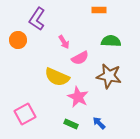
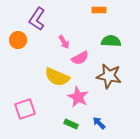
pink square: moved 5 px up; rotated 10 degrees clockwise
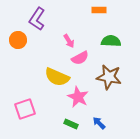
pink arrow: moved 5 px right, 1 px up
brown star: moved 1 px down
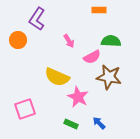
pink semicircle: moved 12 px right, 1 px up
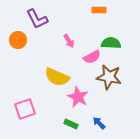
purple L-shape: rotated 60 degrees counterclockwise
green semicircle: moved 2 px down
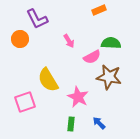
orange rectangle: rotated 24 degrees counterclockwise
orange circle: moved 2 px right, 1 px up
yellow semicircle: moved 9 px left, 3 px down; rotated 35 degrees clockwise
pink square: moved 7 px up
green rectangle: rotated 72 degrees clockwise
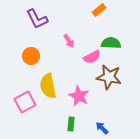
orange rectangle: rotated 16 degrees counterclockwise
orange circle: moved 11 px right, 17 px down
yellow semicircle: moved 6 px down; rotated 20 degrees clockwise
pink star: moved 1 px right, 1 px up
pink square: rotated 10 degrees counterclockwise
blue arrow: moved 3 px right, 5 px down
